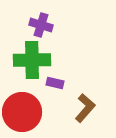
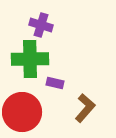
green cross: moved 2 px left, 1 px up
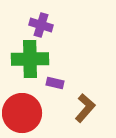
red circle: moved 1 px down
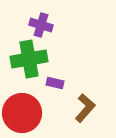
green cross: moved 1 px left; rotated 9 degrees counterclockwise
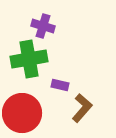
purple cross: moved 2 px right, 1 px down
purple rectangle: moved 5 px right, 2 px down
brown L-shape: moved 3 px left
